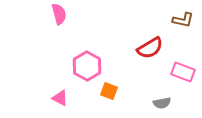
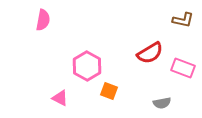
pink semicircle: moved 16 px left, 6 px down; rotated 25 degrees clockwise
red semicircle: moved 5 px down
pink rectangle: moved 4 px up
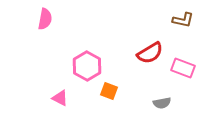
pink semicircle: moved 2 px right, 1 px up
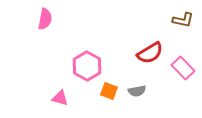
pink rectangle: rotated 25 degrees clockwise
pink triangle: rotated 12 degrees counterclockwise
gray semicircle: moved 25 px left, 12 px up
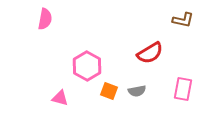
pink rectangle: moved 21 px down; rotated 55 degrees clockwise
